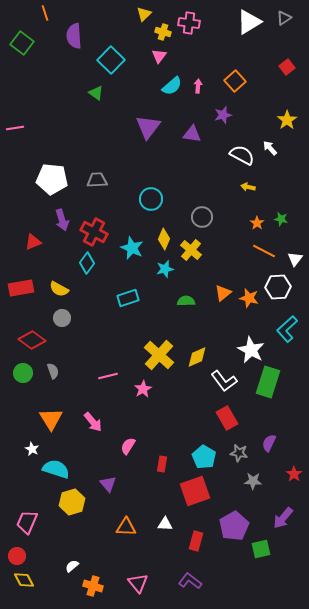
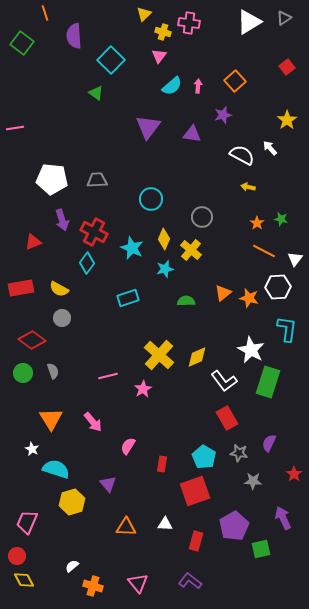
cyan L-shape at (287, 329): rotated 140 degrees clockwise
purple arrow at (283, 518): rotated 115 degrees clockwise
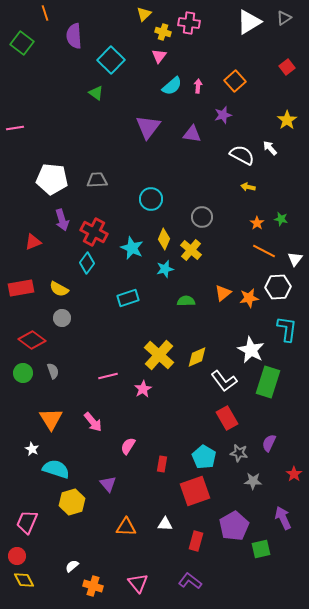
orange star at (249, 298): rotated 24 degrees counterclockwise
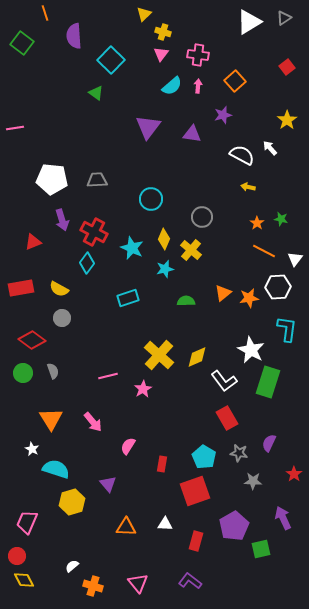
pink cross at (189, 23): moved 9 px right, 32 px down
pink triangle at (159, 56): moved 2 px right, 2 px up
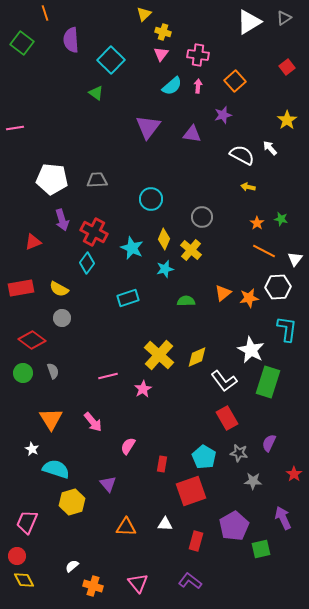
purple semicircle at (74, 36): moved 3 px left, 4 px down
red square at (195, 491): moved 4 px left
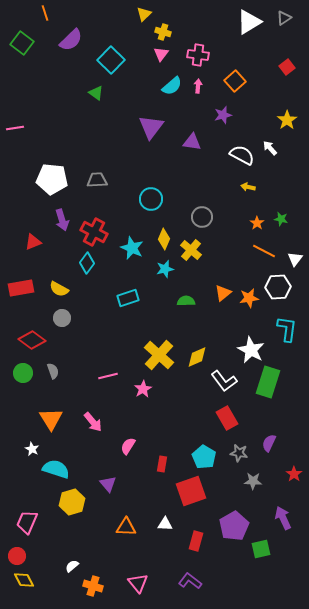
purple semicircle at (71, 40): rotated 130 degrees counterclockwise
purple triangle at (148, 127): moved 3 px right
purple triangle at (192, 134): moved 8 px down
